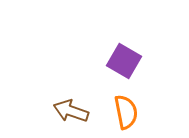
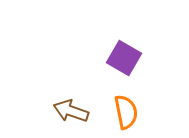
purple square: moved 3 px up
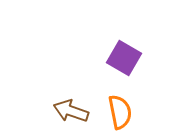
orange semicircle: moved 6 px left
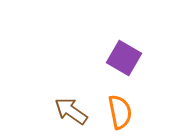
brown arrow: rotated 16 degrees clockwise
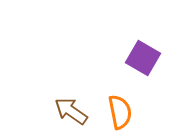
purple square: moved 19 px right
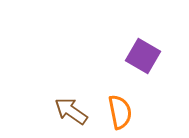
purple square: moved 2 px up
